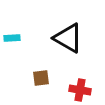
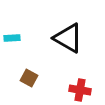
brown square: moved 12 px left; rotated 36 degrees clockwise
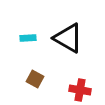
cyan rectangle: moved 16 px right
brown square: moved 6 px right, 1 px down
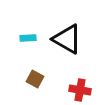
black triangle: moved 1 px left, 1 px down
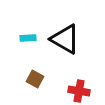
black triangle: moved 2 px left
red cross: moved 1 px left, 1 px down
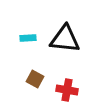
black triangle: rotated 24 degrees counterclockwise
red cross: moved 12 px left, 1 px up
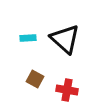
black triangle: rotated 36 degrees clockwise
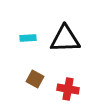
black triangle: rotated 44 degrees counterclockwise
red cross: moved 1 px right, 1 px up
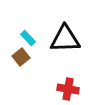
cyan rectangle: rotated 49 degrees clockwise
brown square: moved 14 px left, 22 px up; rotated 24 degrees clockwise
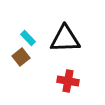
red cross: moved 8 px up
